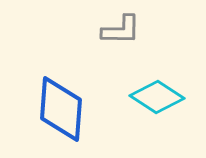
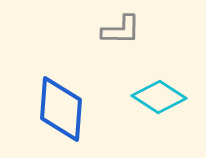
cyan diamond: moved 2 px right
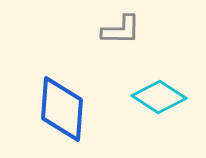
blue diamond: moved 1 px right
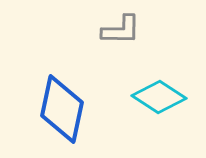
blue diamond: rotated 8 degrees clockwise
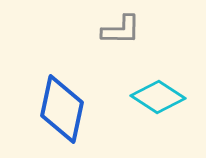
cyan diamond: moved 1 px left
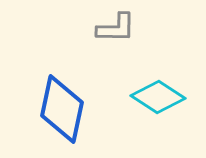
gray L-shape: moved 5 px left, 2 px up
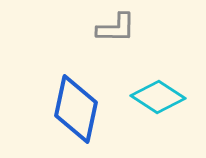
blue diamond: moved 14 px right
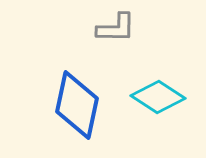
blue diamond: moved 1 px right, 4 px up
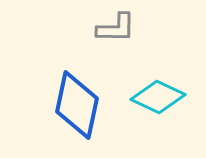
cyan diamond: rotated 8 degrees counterclockwise
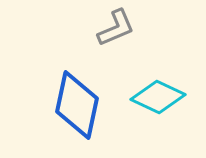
gray L-shape: rotated 24 degrees counterclockwise
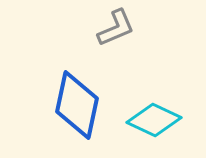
cyan diamond: moved 4 px left, 23 px down
